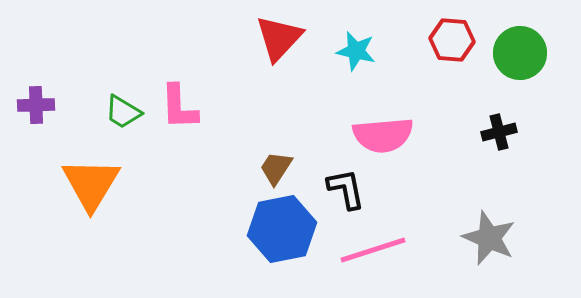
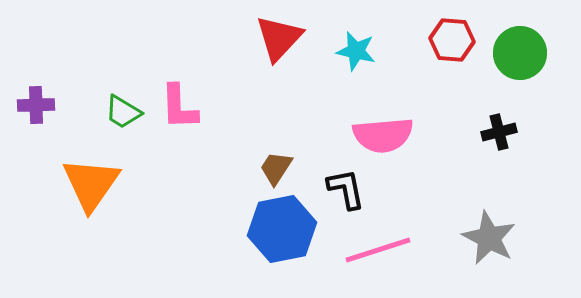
orange triangle: rotated 4 degrees clockwise
gray star: rotated 4 degrees clockwise
pink line: moved 5 px right
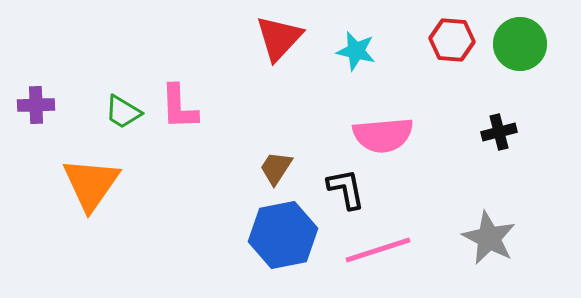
green circle: moved 9 px up
blue hexagon: moved 1 px right, 6 px down
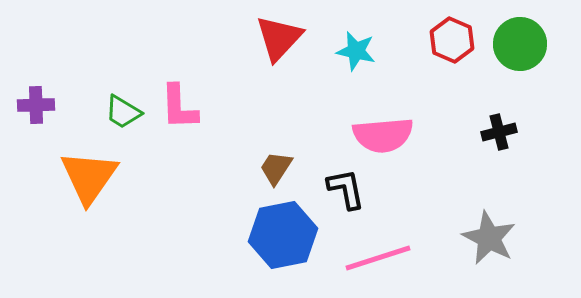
red hexagon: rotated 18 degrees clockwise
orange triangle: moved 2 px left, 7 px up
pink line: moved 8 px down
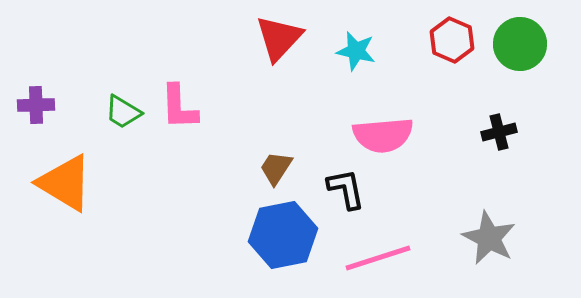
orange triangle: moved 24 px left, 6 px down; rotated 34 degrees counterclockwise
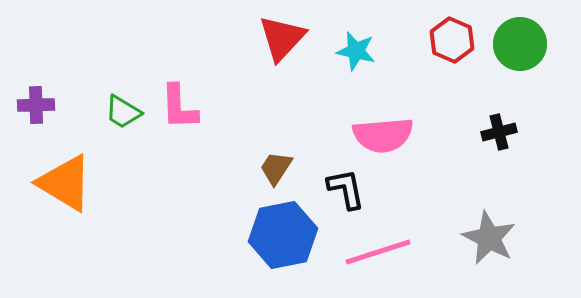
red triangle: moved 3 px right
pink line: moved 6 px up
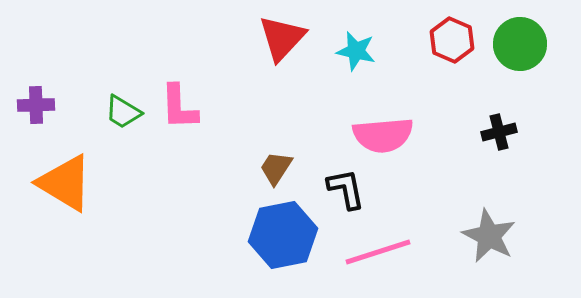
gray star: moved 2 px up
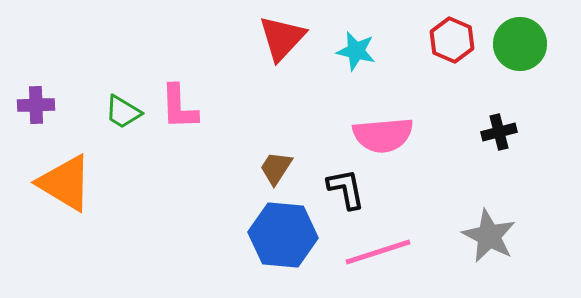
blue hexagon: rotated 16 degrees clockwise
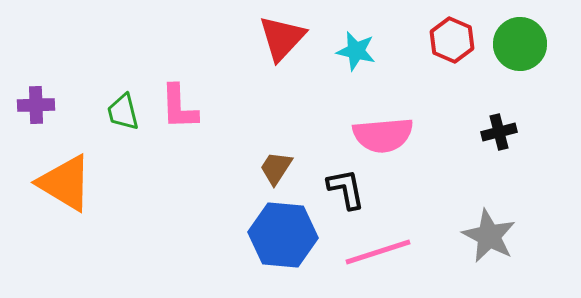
green trapezoid: rotated 45 degrees clockwise
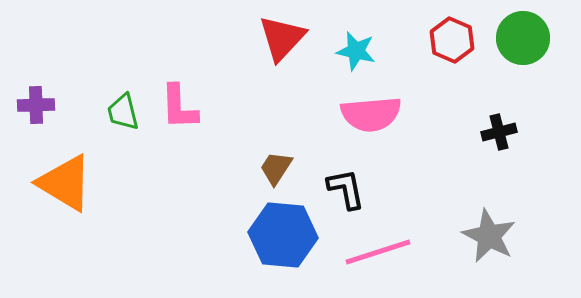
green circle: moved 3 px right, 6 px up
pink semicircle: moved 12 px left, 21 px up
